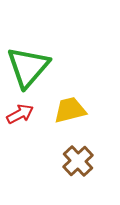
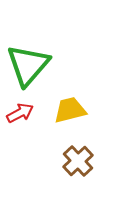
green triangle: moved 2 px up
red arrow: moved 1 px up
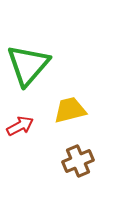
red arrow: moved 13 px down
brown cross: rotated 20 degrees clockwise
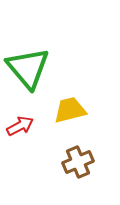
green triangle: moved 3 px down; rotated 21 degrees counterclockwise
brown cross: moved 1 px down
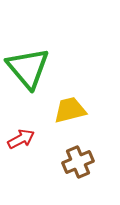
red arrow: moved 1 px right, 13 px down
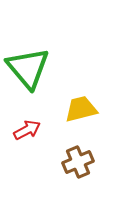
yellow trapezoid: moved 11 px right, 1 px up
red arrow: moved 6 px right, 9 px up
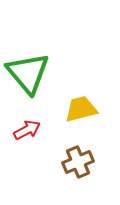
green triangle: moved 5 px down
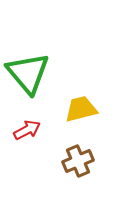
brown cross: moved 1 px up
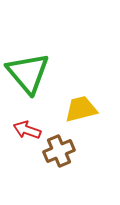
red arrow: rotated 132 degrees counterclockwise
brown cross: moved 19 px left, 10 px up
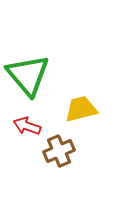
green triangle: moved 2 px down
red arrow: moved 4 px up
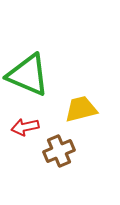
green triangle: rotated 27 degrees counterclockwise
red arrow: moved 2 px left, 1 px down; rotated 32 degrees counterclockwise
